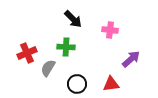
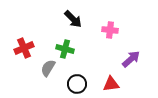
green cross: moved 1 px left, 2 px down; rotated 12 degrees clockwise
red cross: moved 3 px left, 5 px up
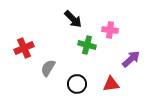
green cross: moved 22 px right, 4 px up
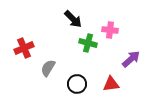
green cross: moved 1 px right, 2 px up
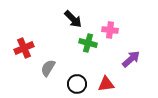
red triangle: moved 5 px left
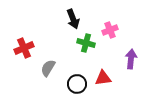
black arrow: rotated 24 degrees clockwise
pink cross: rotated 28 degrees counterclockwise
green cross: moved 2 px left
purple arrow: rotated 42 degrees counterclockwise
red triangle: moved 3 px left, 6 px up
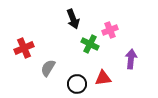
green cross: moved 4 px right, 1 px down; rotated 12 degrees clockwise
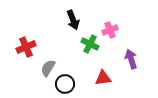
black arrow: moved 1 px down
red cross: moved 2 px right, 1 px up
purple arrow: rotated 24 degrees counterclockwise
black circle: moved 12 px left
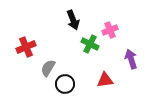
red triangle: moved 2 px right, 2 px down
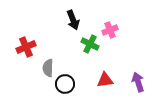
purple arrow: moved 7 px right, 23 px down
gray semicircle: rotated 30 degrees counterclockwise
